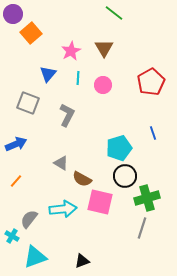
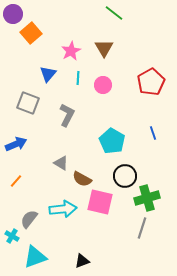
cyan pentagon: moved 7 px left, 7 px up; rotated 25 degrees counterclockwise
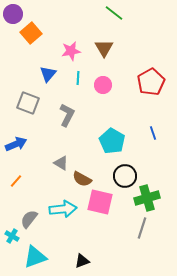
pink star: rotated 18 degrees clockwise
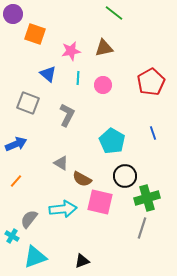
orange square: moved 4 px right, 1 px down; rotated 30 degrees counterclockwise
brown triangle: rotated 48 degrees clockwise
blue triangle: rotated 30 degrees counterclockwise
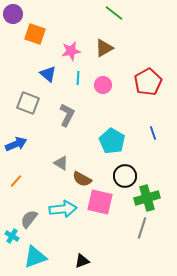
brown triangle: rotated 18 degrees counterclockwise
red pentagon: moved 3 px left
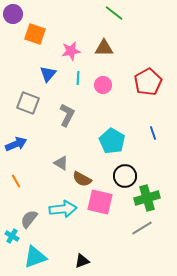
brown triangle: rotated 30 degrees clockwise
blue triangle: rotated 30 degrees clockwise
orange line: rotated 72 degrees counterclockwise
gray line: rotated 40 degrees clockwise
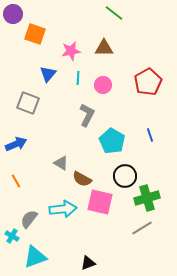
gray L-shape: moved 20 px right
blue line: moved 3 px left, 2 px down
black triangle: moved 6 px right, 2 px down
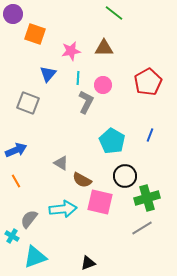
gray L-shape: moved 1 px left, 13 px up
blue line: rotated 40 degrees clockwise
blue arrow: moved 6 px down
brown semicircle: moved 1 px down
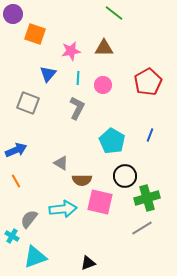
gray L-shape: moved 9 px left, 6 px down
brown semicircle: rotated 30 degrees counterclockwise
